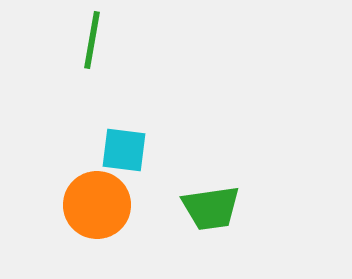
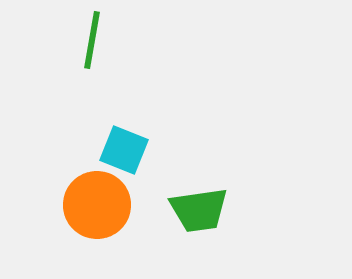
cyan square: rotated 15 degrees clockwise
green trapezoid: moved 12 px left, 2 px down
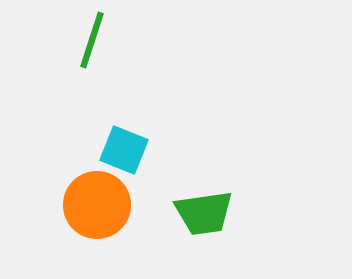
green line: rotated 8 degrees clockwise
green trapezoid: moved 5 px right, 3 px down
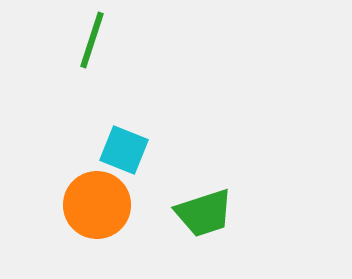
green trapezoid: rotated 10 degrees counterclockwise
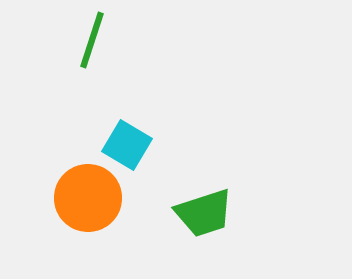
cyan square: moved 3 px right, 5 px up; rotated 9 degrees clockwise
orange circle: moved 9 px left, 7 px up
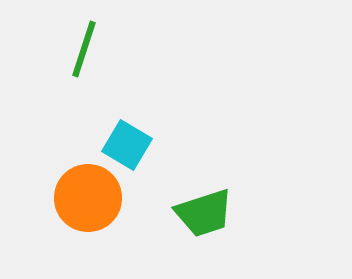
green line: moved 8 px left, 9 px down
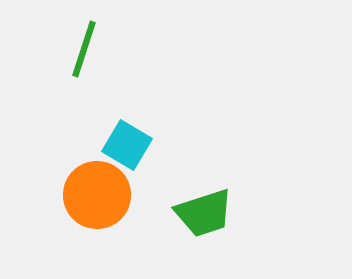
orange circle: moved 9 px right, 3 px up
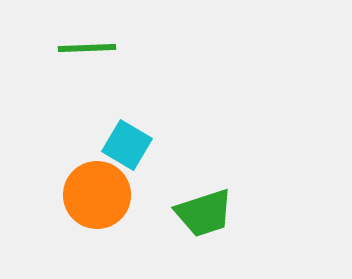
green line: moved 3 px right, 1 px up; rotated 70 degrees clockwise
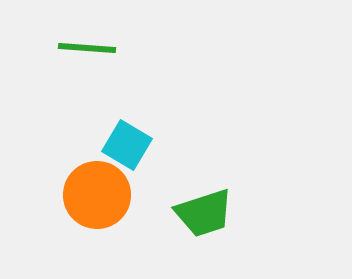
green line: rotated 6 degrees clockwise
